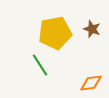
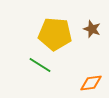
yellow pentagon: moved 1 px down; rotated 16 degrees clockwise
green line: rotated 25 degrees counterclockwise
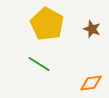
yellow pentagon: moved 8 px left, 10 px up; rotated 24 degrees clockwise
green line: moved 1 px left, 1 px up
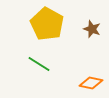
orange diamond: rotated 20 degrees clockwise
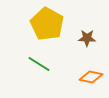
brown star: moved 5 px left, 9 px down; rotated 18 degrees counterclockwise
orange diamond: moved 6 px up
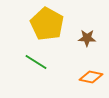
green line: moved 3 px left, 2 px up
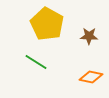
brown star: moved 2 px right, 2 px up
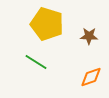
yellow pentagon: rotated 12 degrees counterclockwise
orange diamond: rotated 30 degrees counterclockwise
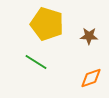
orange diamond: moved 1 px down
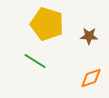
green line: moved 1 px left, 1 px up
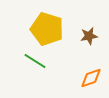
yellow pentagon: moved 5 px down
brown star: rotated 12 degrees counterclockwise
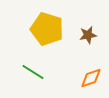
brown star: moved 1 px left, 1 px up
green line: moved 2 px left, 11 px down
